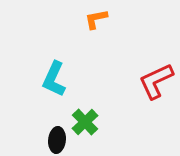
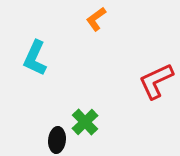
orange L-shape: rotated 25 degrees counterclockwise
cyan L-shape: moved 19 px left, 21 px up
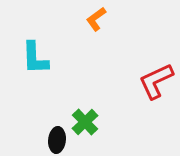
cyan L-shape: rotated 27 degrees counterclockwise
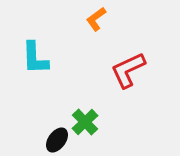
red L-shape: moved 28 px left, 11 px up
black ellipse: rotated 30 degrees clockwise
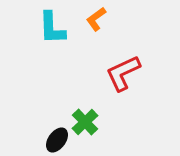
cyan L-shape: moved 17 px right, 30 px up
red L-shape: moved 5 px left, 3 px down
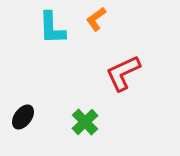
black ellipse: moved 34 px left, 23 px up
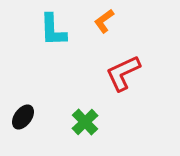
orange L-shape: moved 8 px right, 2 px down
cyan L-shape: moved 1 px right, 2 px down
